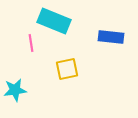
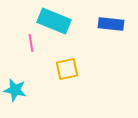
blue rectangle: moved 13 px up
cyan star: rotated 20 degrees clockwise
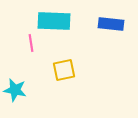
cyan rectangle: rotated 20 degrees counterclockwise
yellow square: moved 3 px left, 1 px down
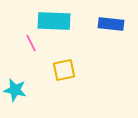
pink line: rotated 18 degrees counterclockwise
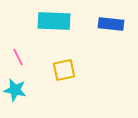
pink line: moved 13 px left, 14 px down
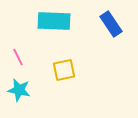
blue rectangle: rotated 50 degrees clockwise
cyan star: moved 4 px right
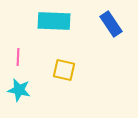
pink line: rotated 30 degrees clockwise
yellow square: rotated 25 degrees clockwise
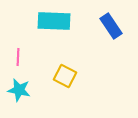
blue rectangle: moved 2 px down
yellow square: moved 1 px right, 6 px down; rotated 15 degrees clockwise
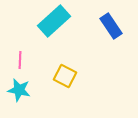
cyan rectangle: rotated 44 degrees counterclockwise
pink line: moved 2 px right, 3 px down
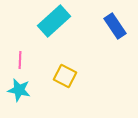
blue rectangle: moved 4 px right
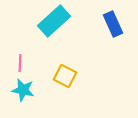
blue rectangle: moved 2 px left, 2 px up; rotated 10 degrees clockwise
pink line: moved 3 px down
cyan star: moved 4 px right
